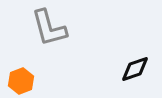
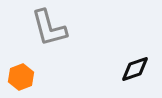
orange hexagon: moved 4 px up
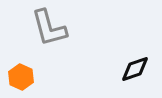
orange hexagon: rotated 15 degrees counterclockwise
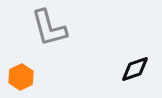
orange hexagon: rotated 10 degrees clockwise
